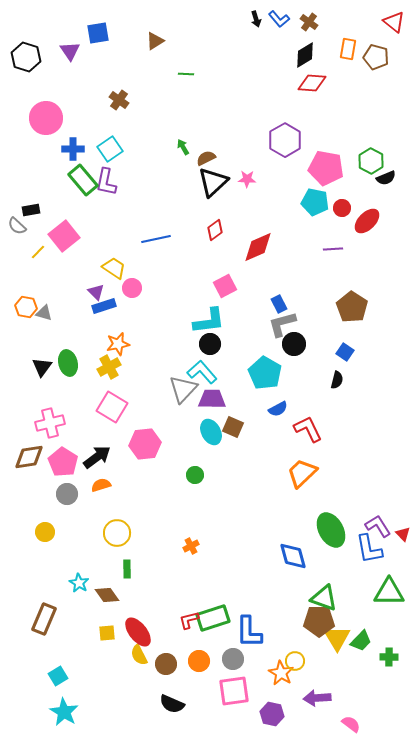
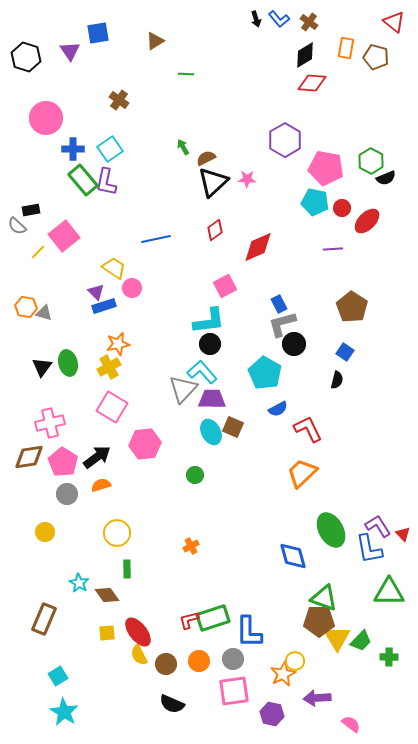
orange rectangle at (348, 49): moved 2 px left, 1 px up
orange star at (281, 673): moved 2 px right, 1 px down; rotated 15 degrees clockwise
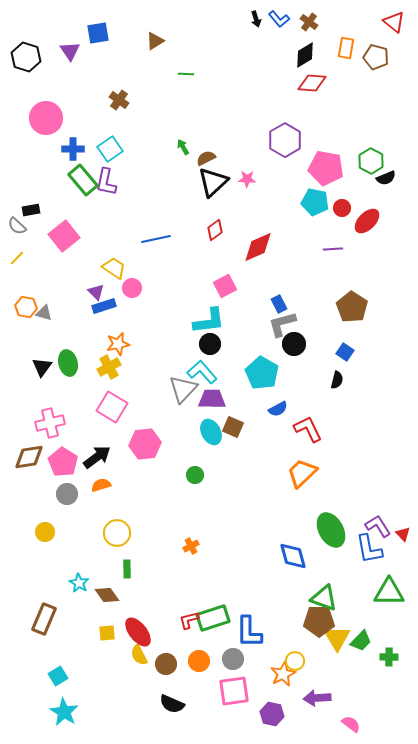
yellow line at (38, 252): moved 21 px left, 6 px down
cyan pentagon at (265, 373): moved 3 px left
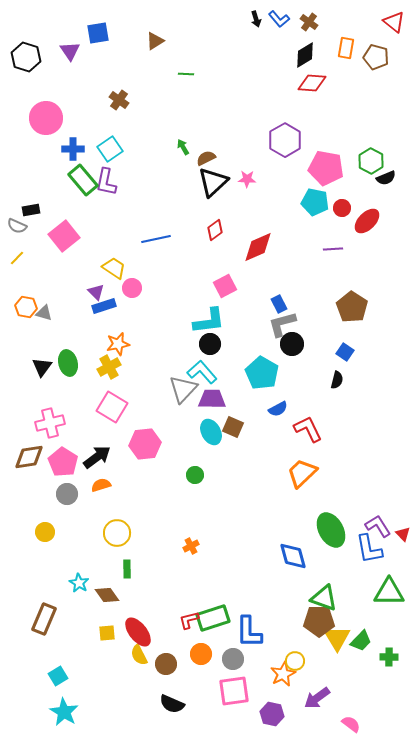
gray semicircle at (17, 226): rotated 18 degrees counterclockwise
black circle at (294, 344): moved 2 px left
orange circle at (199, 661): moved 2 px right, 7 px up
purple arrow at (317, 698): rotated 32 degrees counterclockwise
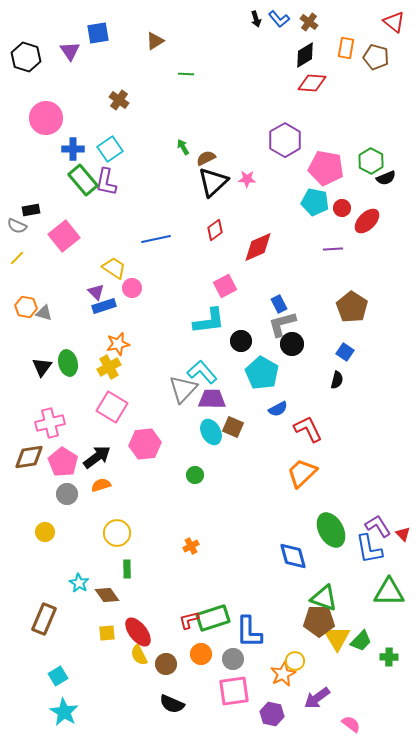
black circle at (210, 344): moved 31 px right, 3 px up
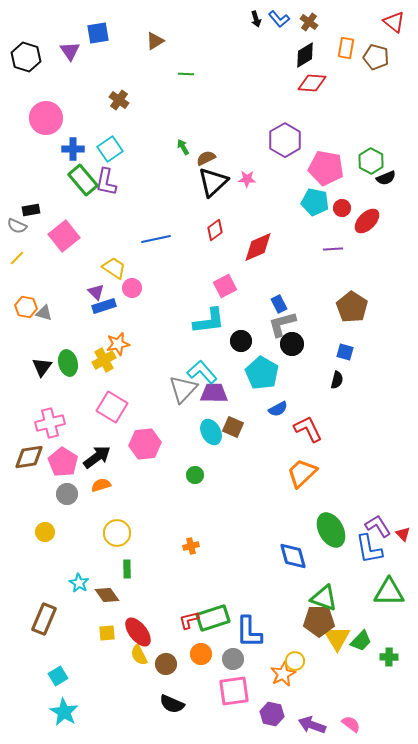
blue square at (345, 352): rotated 18 degrees counterclockwise
yellow cross at (109, 367): moved 5 px left, 7 px up
purple trapezoid at (212, 399): moved 2 px right, 6 px up
orange cross at (191, 546): rotated 14 degrees clockwise
purple arrow at (317, 698): moved 5 px left, 27 px down; rotated 56 degrees clockwise
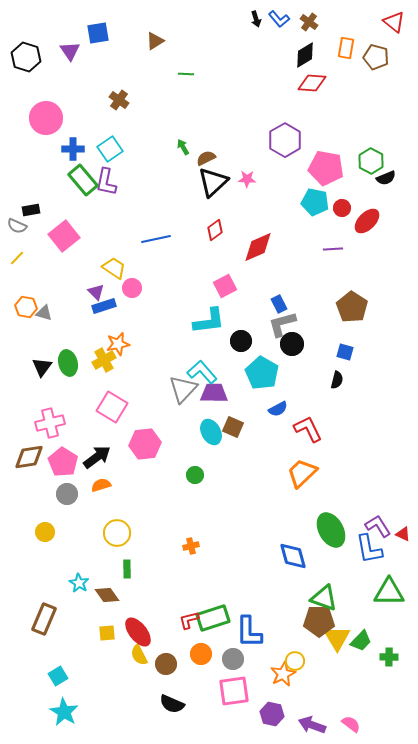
red triangle at (403, 534): rotated 21 degrees counterclockwise
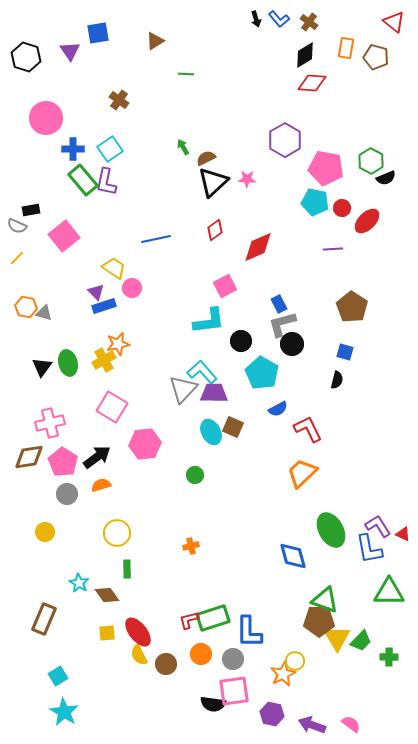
green triangle at (324, 598): moved 1 px right, 2 px down
black semicircle at (172, 704): moved 41 px right; rotated 15 degrees counterclockwise
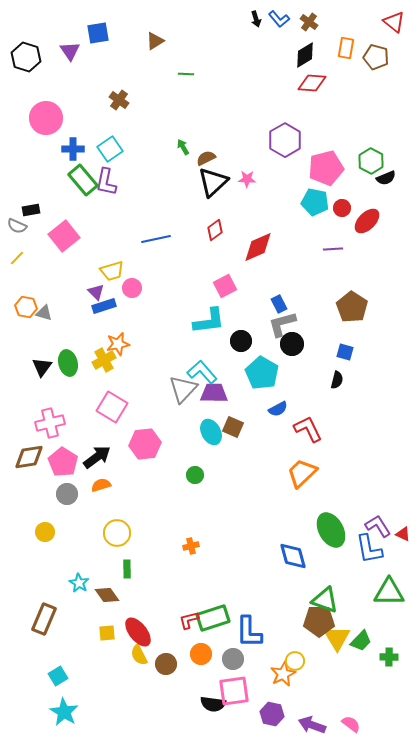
pink pentagon at (326, 168): rotated 24 degrees counterclockwise
yellow trapezoid at (114, 268): moved 2 px left, 3 px down; rotated 130 degrees clockwise
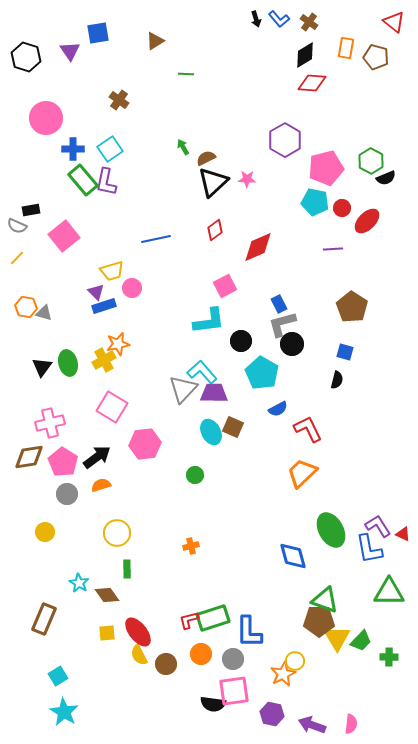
pink semicircle at (351, 724): rotated 60 degrees clockwise
